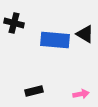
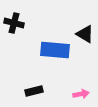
blue rectangle: moved 10 px down
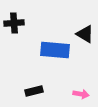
black cross: rotated 18 degrees counterclockwise
pink arrow: rotated 21 degrees clockwise
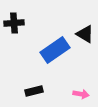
blue rectangle: rotated 40 degrees counterclockwise
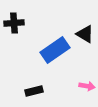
pink arrow: moved 6 px right, 8 px up
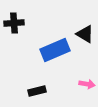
blue rectangle: rotated 12 degrees clockwise
pink arrow: moved 2 px up
black rectangle: moved 3 px right
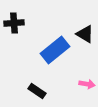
blue rectangle: rotated 16 degrees counterclockwise
black rectangle: rotated 48 degrees clockwise
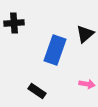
black triangle: rotated 48 degrees clockwise
blue rectangle: rotated 32 degrees counterclockwise
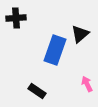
black cross: moved 2 px right, 5 px up
black triangle: moved 5 px left
pink arrow: rotated 126 degrees counterclockwise
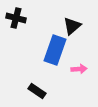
black cross: rotated 18 degrees clockwise
black triangle: moved 8 px left, 8 px up
pink arrow: moved 8 px left, 15 px up; rotated 112 degrees clockwise
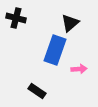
black triangle: moved 2 px left, 3 px up
